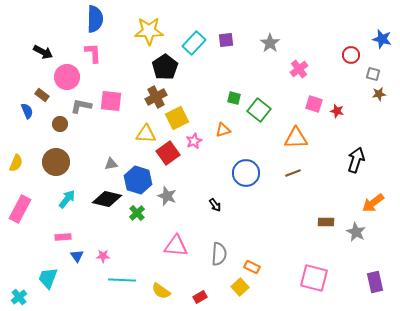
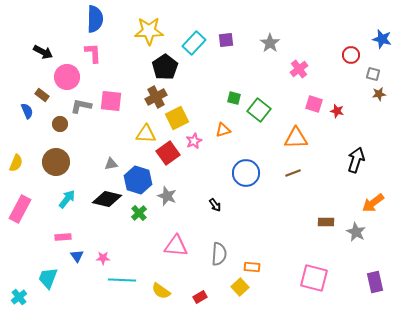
green cross at (137, 213): moved 2 px right
pink star at (103, 256): moved 2 px down
orange rectangle at (252, 267): rotated 21 degrees counterclockwise
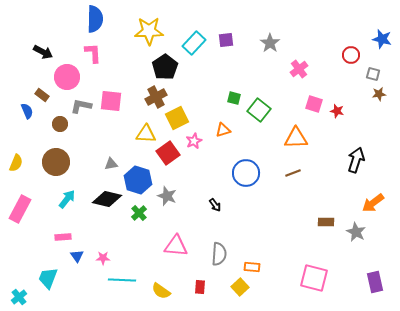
red rectangle at (200, 297): moved 10 px up; rotated 56 degrees counterclockwise
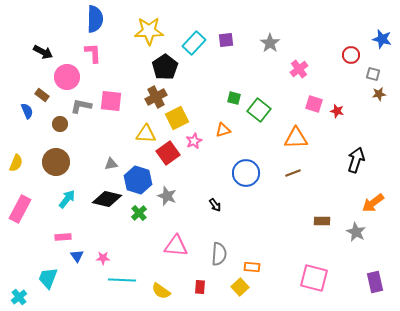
brown rectangle at (326, 222): moved 4 px left, 1 px up
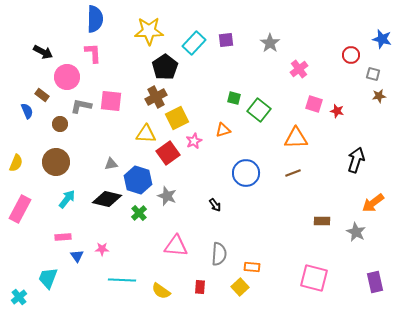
brown star at (379, 94): moved 2 px down
pink star at (103, 258): moved 1 px left, 9 px up
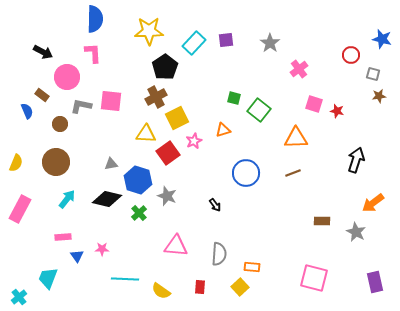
cyan line at (122, 280): moved 3 px right, 1 px up
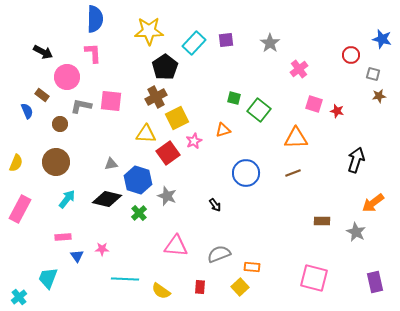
gray semicircle at (219, 254): rotated 115 degrees counterclockwise
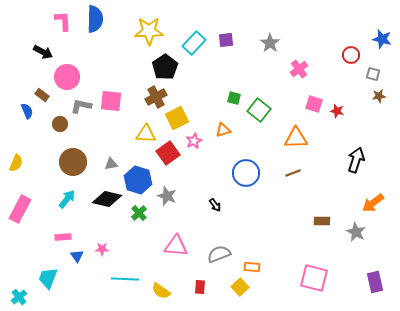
pink L-shape at (93, 53): moved 30 px left, 32 px up
brown circle at (56, 162): moved 17 px right
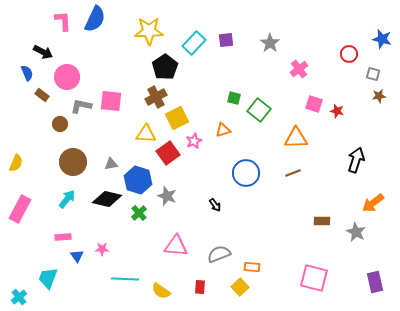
blue semicircle at (95, 19): rotated 24 degrees clockwise
red circle at (351, 55): moved 2 px left, 1 px up
blue semicircle at (27, 111): moved 38 px up
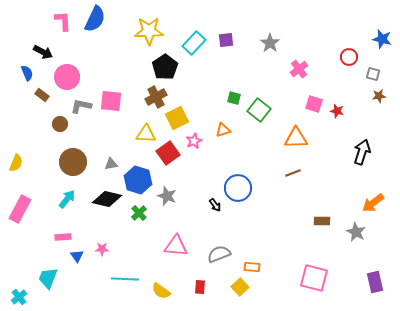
red circle at (349, 54): moved 3 px down
black arrow at (356, 160): moved 6 px right, 8 px up
blue circle at (246, 173): moved 8 px left, 15 px down
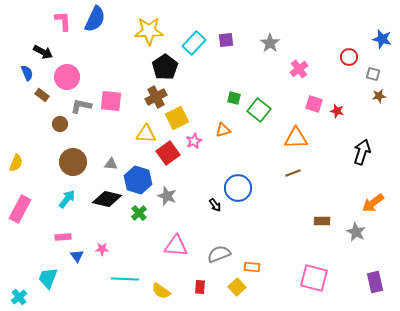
gray triangle at (111, 164): rotated 16 degrees clockwise
yellow square at (240, 287): moved 3 px left
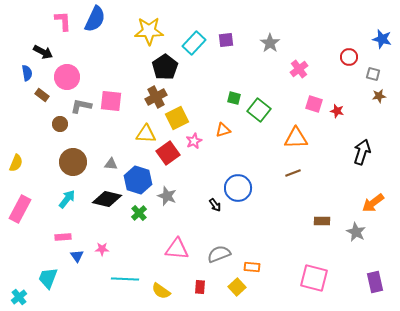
blue semicircle at (27, 73): rotated 14 degrees clockwise
pink triangle at (176, 246): moved 1 px right, 3 px down
